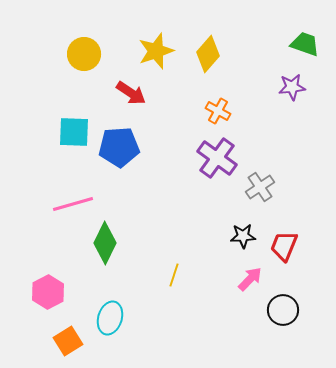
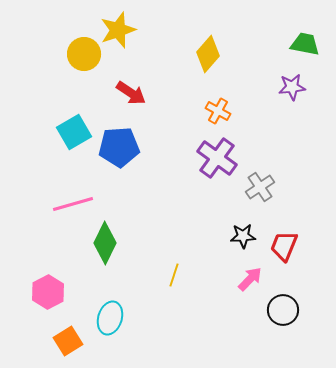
green trapezoid: rotated 8 degrees counterclockwise
yellow star: moved 38 px left, 21 px up
cyan square: rotated 32 degrees counterclockwise
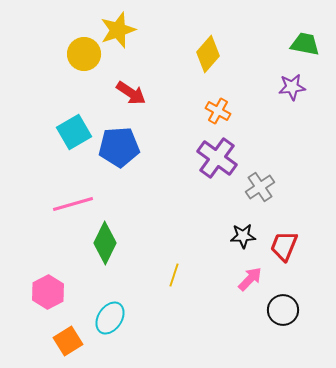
cyan ellipse: rotated 16 degrees clockwise
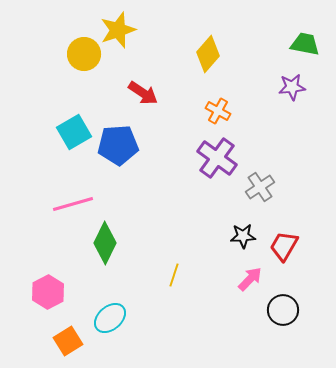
red arrow: moved 12 px right
blue pentagon: moved 1 px left, 2 px up
red trapezoid: rotated 8 degrees clockwise
cyan ellipse: rotated 16 degrees clockwise
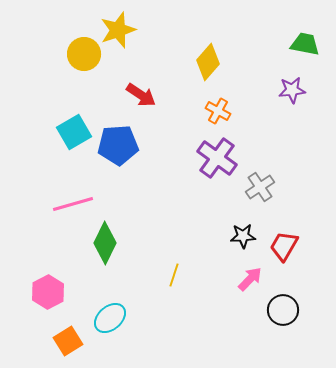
yellow diamond: moved 8 px down
purple star: moved 3 px down
red arrow: moved 2 px left, 2 px down
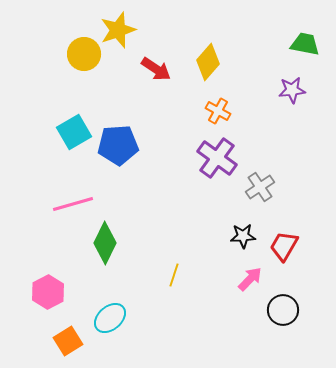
red arrow: moved 15 px right, 26 px up
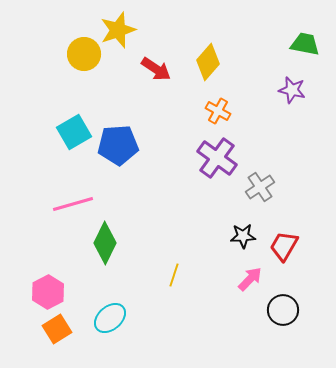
purple star: rotated 20 degrees clockwise
orange square: moved 11 px left, 12 px up
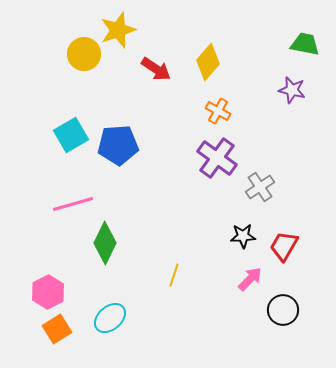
cyan square: moved 3 px left, 3 px down
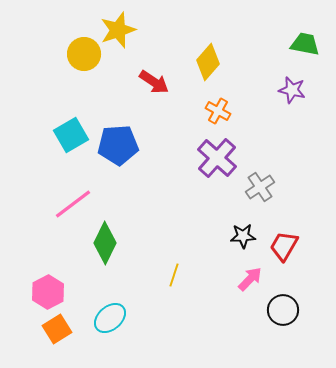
red arrow: moved 2 px left, 13 px down
purple cross: rotated 6 degrees clockwise
pink line: rotated 21 degrees counterclockwise
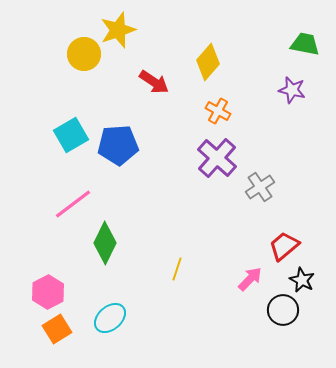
black star: moved 59 px right, 44 px down; rotated 30 degrees clockwise
red trapezoid: rotated 20 degrees clockwise
yellow line: moved 3 px right, 6 px up
